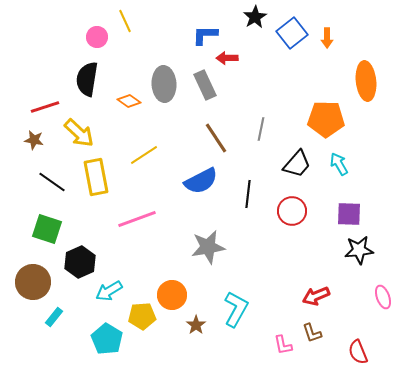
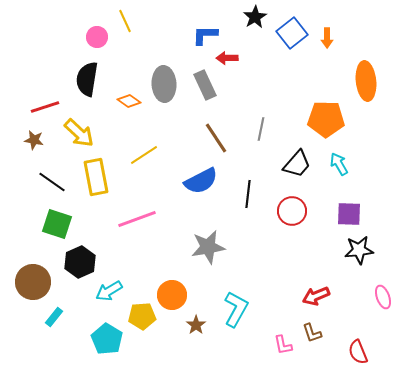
green square at (47, 229): moved 10 px right, 5 px up
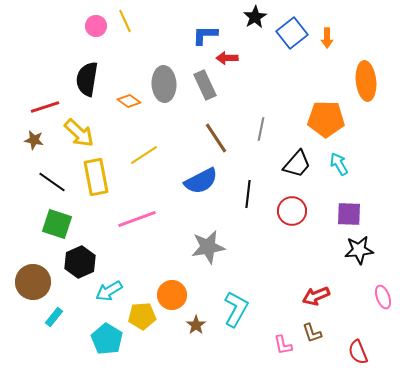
pink circle at (97, 37): moved 1 px left, 11 px up
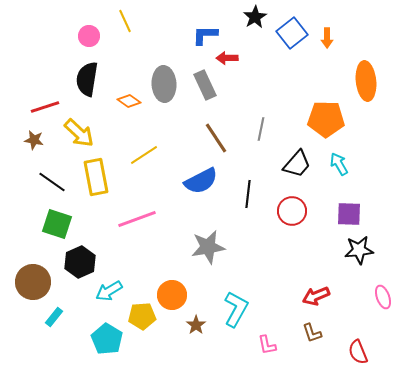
pink circle at (96, 26): moved 7 px left, 10 px down
pink L-shape at (283, 345): moved 16 px left
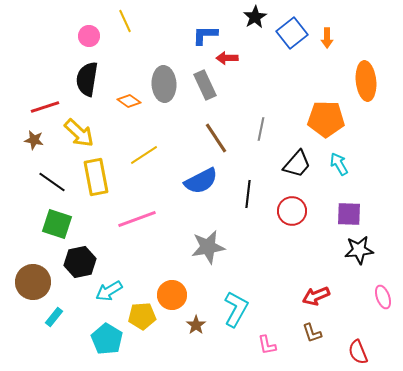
black hexagon at (80, 262): rotated 12 degrees clockwise
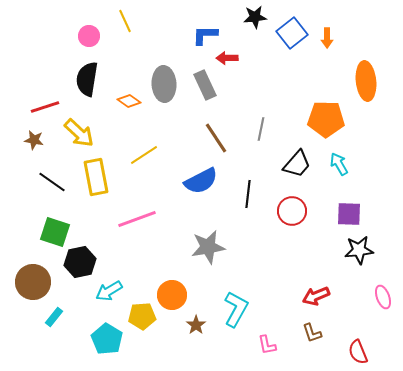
black star at (255, 17): rotated 25 degrees clockwise
green square at (57, 224): moved 2 px left, 8 px down
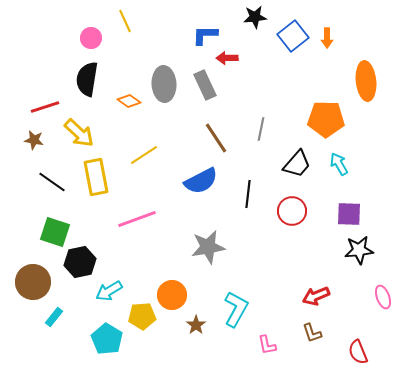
blue square at (292, 33): moved 1 px right, 3 px down
pink circle at (89, 36): moved 2 px right, 2 px down
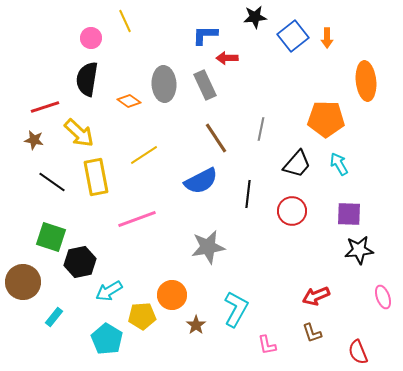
green square at (55, 232): moved 4 px left, 5 px down
brown circle at (33, 282): moved 10 px left
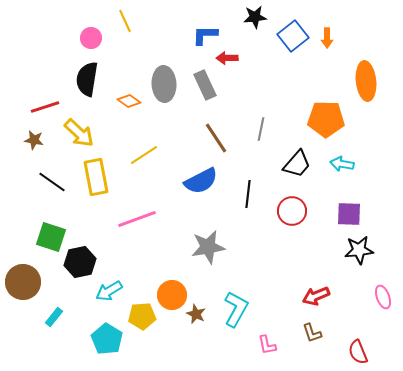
cyan arrow at (339, 164): moved 3 px right; rotated 50 degrees counterclockwise
brown star at (196, 325): moved 11 px up; rotated 12 degrees counterclockwise
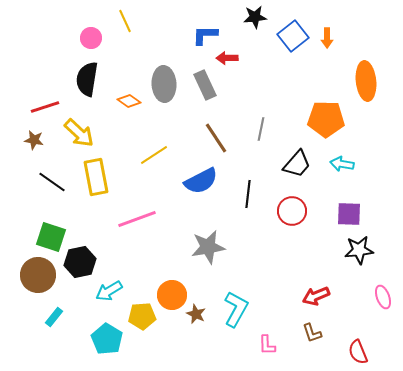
yellow line at (144, 155): moved 10 px right
brown circle at (23, 282): moved 15 px right, 7 px up
pink L-shape at (267, 345): rotated 10 degrees clockwise
